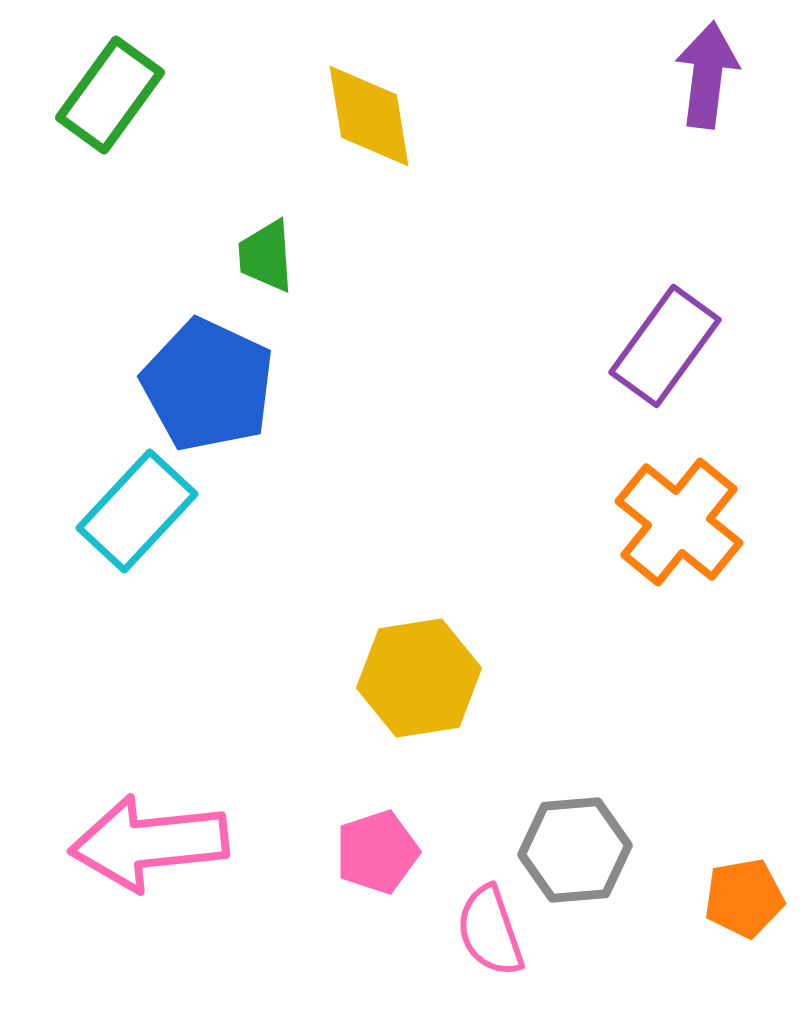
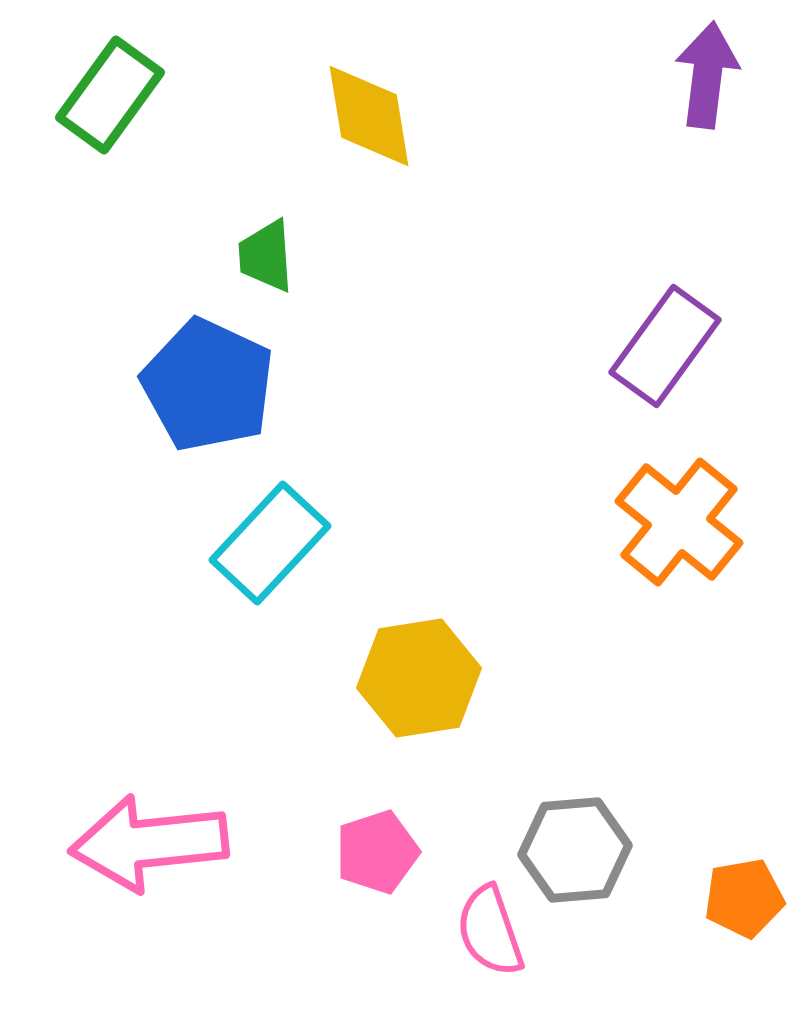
cyan rectangle: moved 133 px right, 32 px down
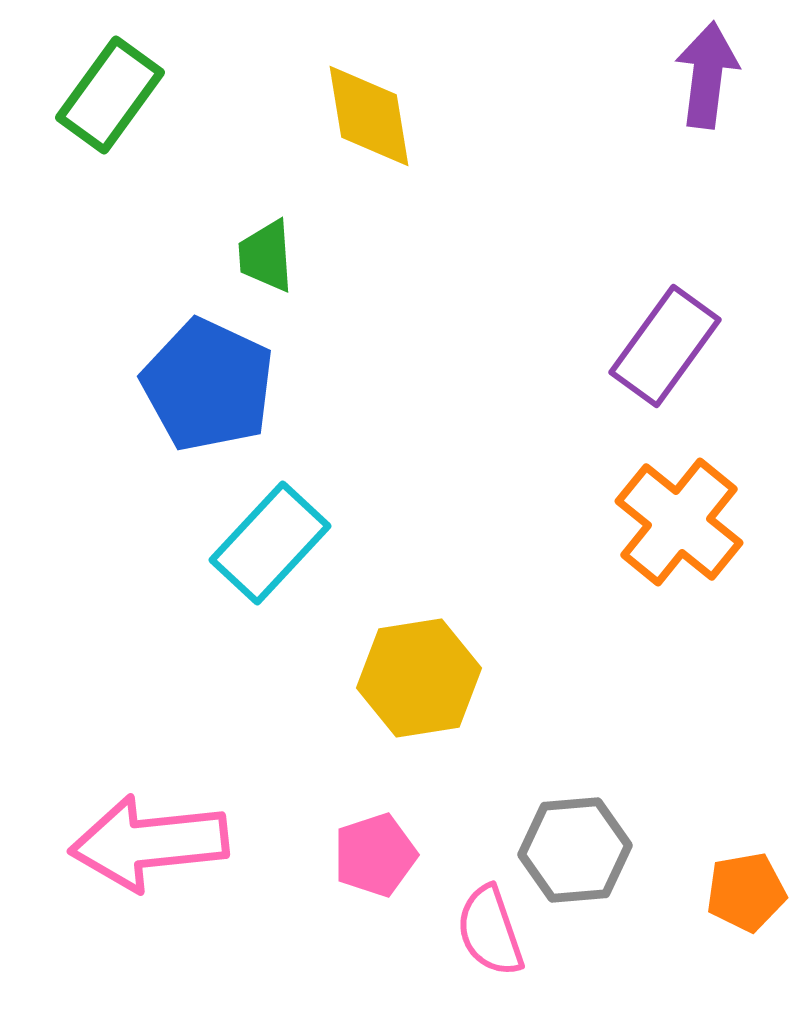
pink pentagon: moved 2 px left, 3 px down
orange pentagon: moved 2 px right, 6 px up
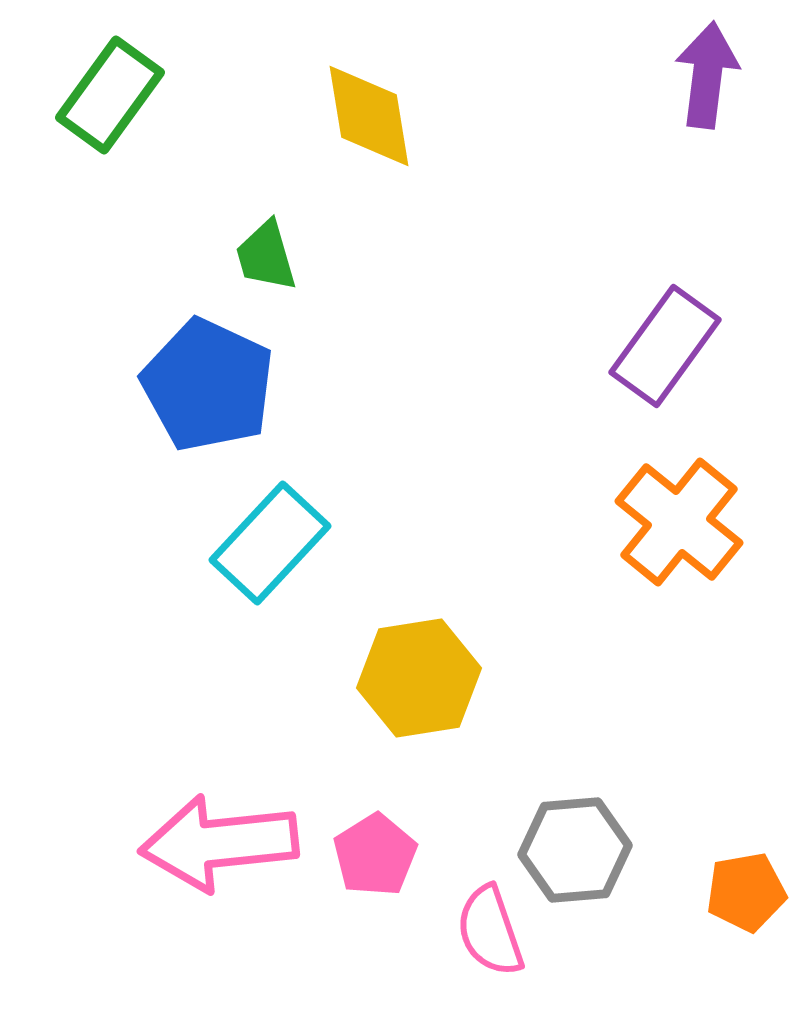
green trapezoid: rotated 12 degrees counterclockwise
pink arrow: moved 70 px right
pink pentagon: rotated 14 degrees counterclockwise
